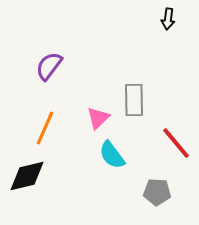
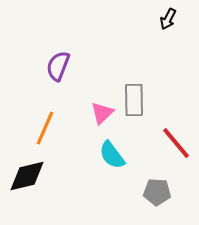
black arrow: rotated 20 degrees clockwise
purple semicircle: moved 9 px right; rotated 16 degrees counterclockwise
pink triangle: moved 4 px right, 5 px up
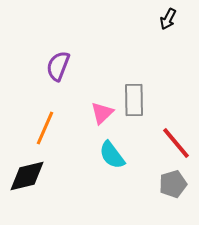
gray pentagon: moved 16 px right, 8 px up; rotated 20 degrees counterclockwise
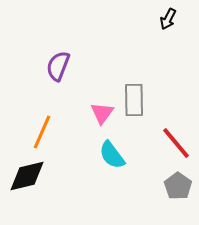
pink triangle: rotated 10 degrees counterclockwise
orange line: moved 3 px left, 4 px down
gray pentagon: moved 5 px right, 2 px down; rotated 20 degrees counterclockwise
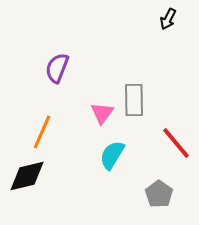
purple semicircle: moved 1 px left, 2 px down
cyan semicircle: rotated 68 degrees clockwise
gray pentagon: moved 19 px left, 8 px down
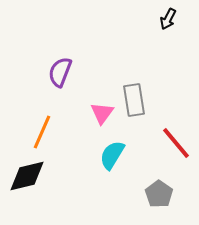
purple semicircle: moved 3 px right, 4 px down
gray rectangle: rotated 8 degrees counterclockwise
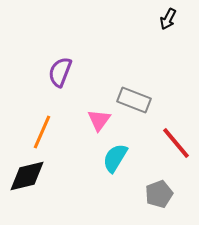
gray rectangle: rotated 60 degrees counterclockwise
pink triangle: moved 3 px left, 7 px down
cyan semicircle: moved 3 px right, 3 px down
gray pentagon: rotated 16 degrees clockwise
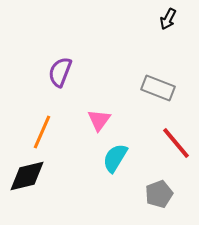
gray rectangle: moved 24 px right, 12 px up
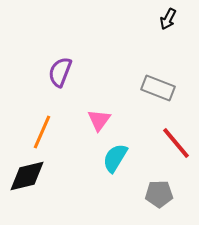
gray pentagon: rotated 20 degrees clockwise
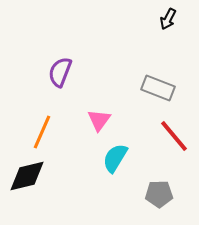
red line: moved 2 px left, 7 px up
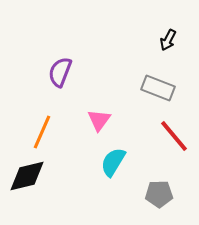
black arrow: moved 21 px down
cyan semicircle: moved 2 px left, 4 px down
